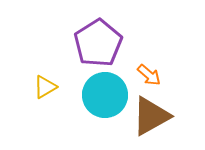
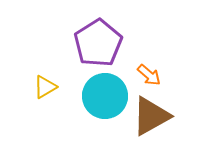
cyan circle: moved 1 px down
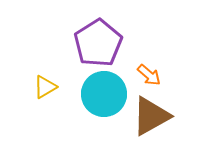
cyan circle: moved 1 px left, 2 px up
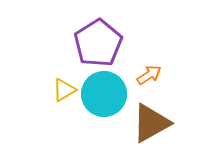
orange arrow: rotated 75 degrees counterclockwise
yellow triangle: moved 19 px right, 3 px down
brown triangle: moved 7 px down
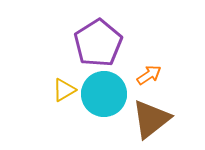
brown triangle: moved 4 px up; rotated 9 degrees counterclockwise
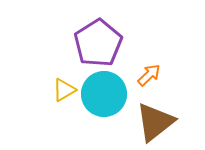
orange arrow: rotated 10 degrees counterclockwise
brown triangle: moved 4 px right, 3 px down
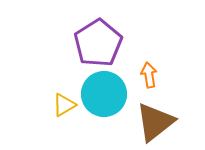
orange arrow: rotated 55 degrees counterclockwise
yellow triangle: moved 15 px down
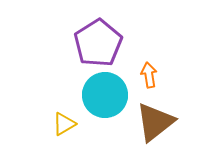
cyan circle: moved 1 px right, 1 px down
yellow triangle: moved 19 px down
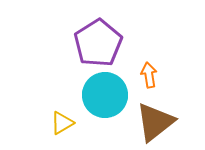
yellow triangle: moved 2 px left, 1 px up
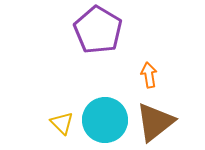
purple pentagon: moved 13 px up; rotated 9 degrees counterclockwise
cyan circle: moved 25 px down
yellow triangle: rotated 45 degrees counterclockwise
